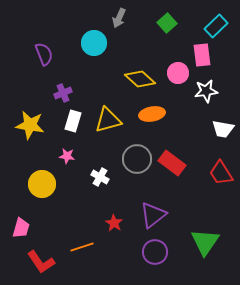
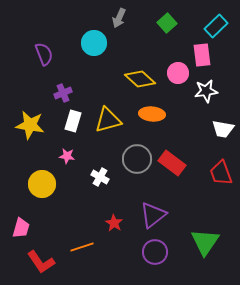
orange ellipse: rotated 15 degrees clockwise
red trapezoid: rotated 12 degrees clockwise
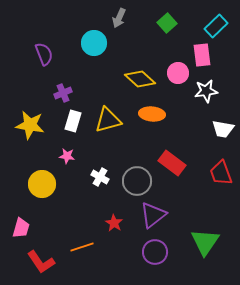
gray circle: moved 22 px down
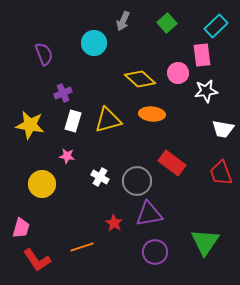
gray arrow: moved 4 px right, 3 px down
purple triangle: moved 4 px left, 1 px up; rotated 28 degrees clockwise
red L-shape: moved 4 px left, 2 px up
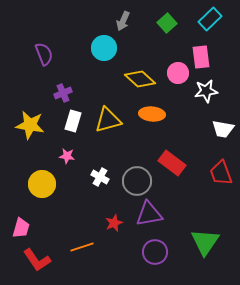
cyan rectangle: moved 6 px left, 7 px up
cyan circle: moved 10 px right, 5 px down
pink rectangle: moved 1 px left, 2 px down
red star: rotated 18 degrees clockwise
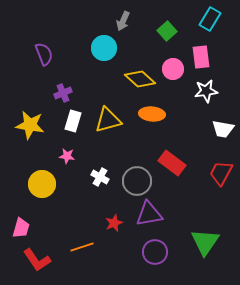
cyan rectangle: rotated 15 degrees counterclockwise
green square: moved 8 px down
pink circle: moved 5 px left, 4 px up
red trapezoid: rotated 48 degrees clockwise
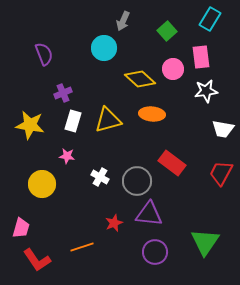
purple triangle: rotated 16 degrees clockwise
